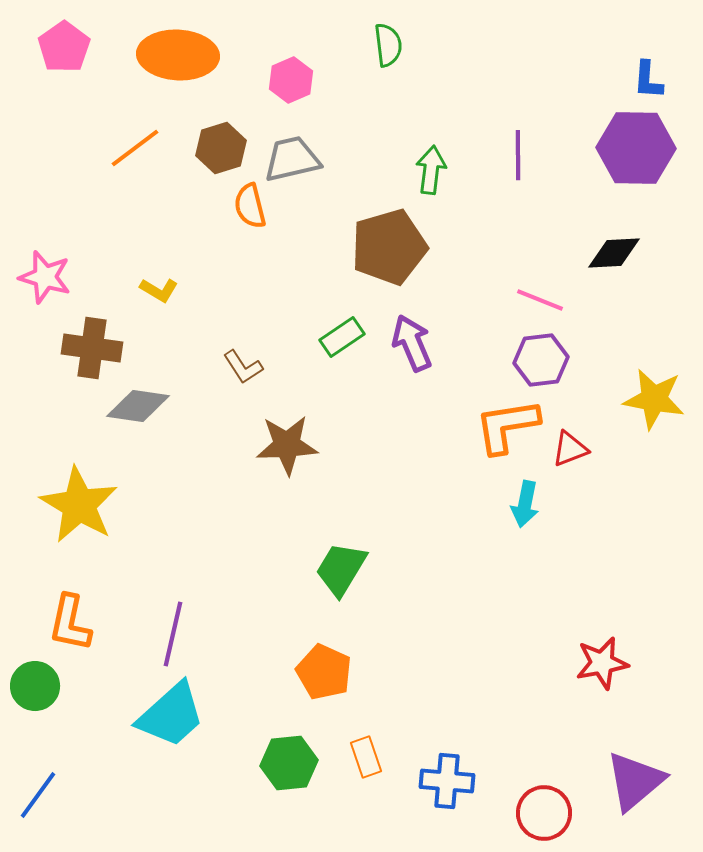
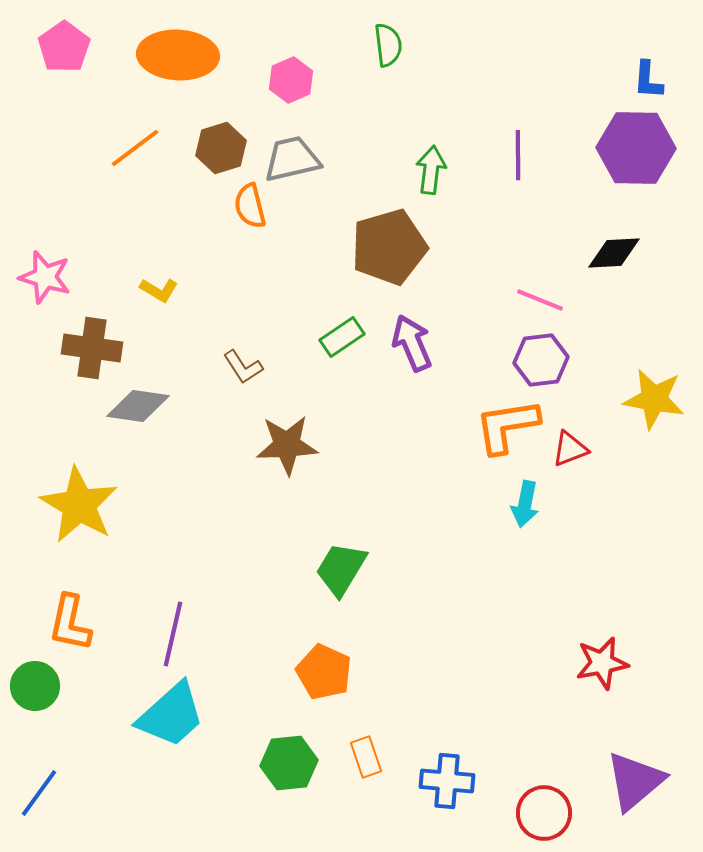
blue line at (38, 795): moved 1 px right, 2 px up
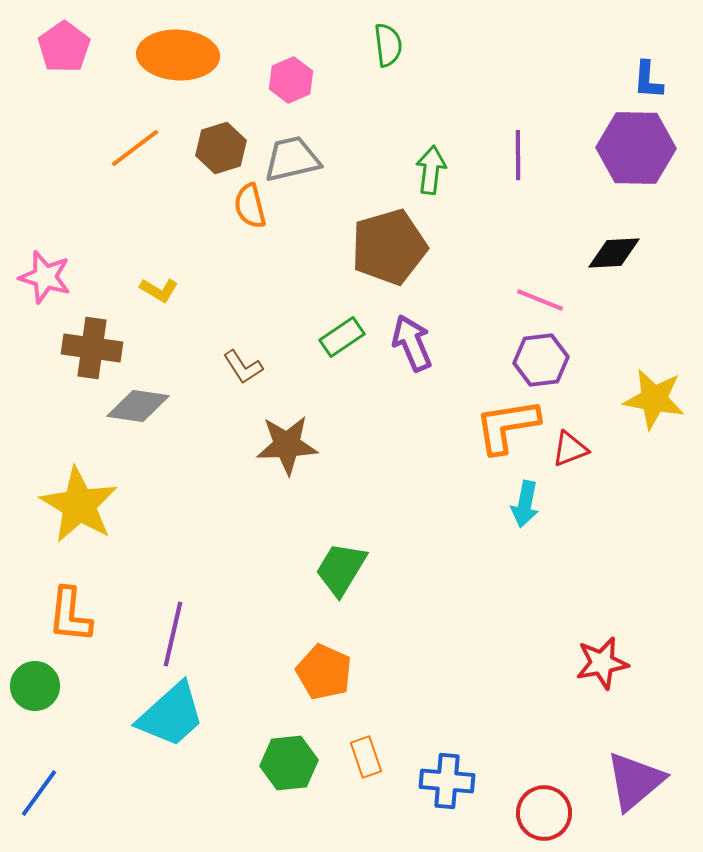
orange L-shape at (70, 623): moved 8 px up; rotated 6 degrees counterclockwise
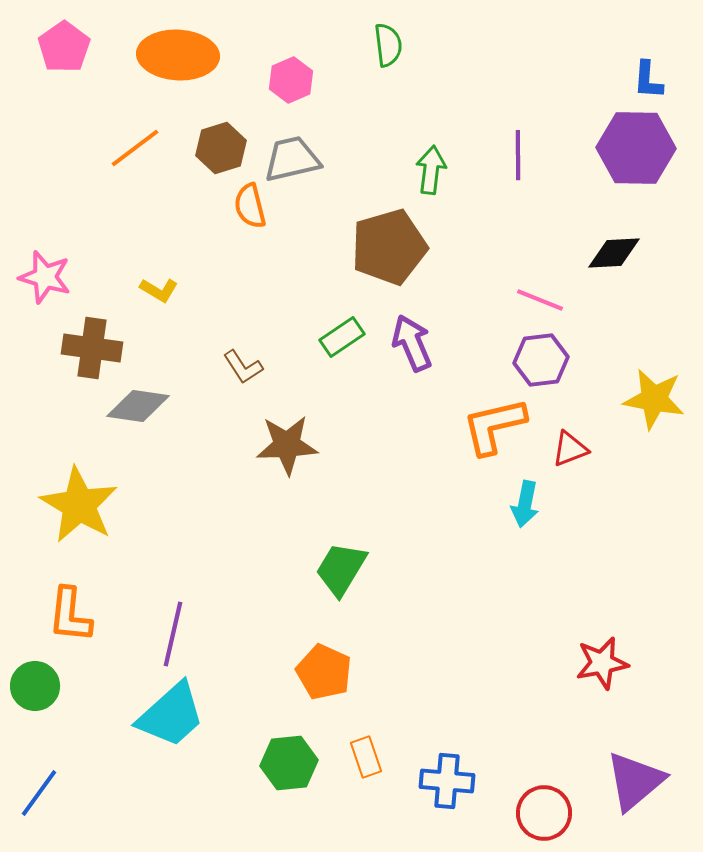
orange L-shape at (507, 426): moved 13 px left; rotated 4 degrees counterclockwise
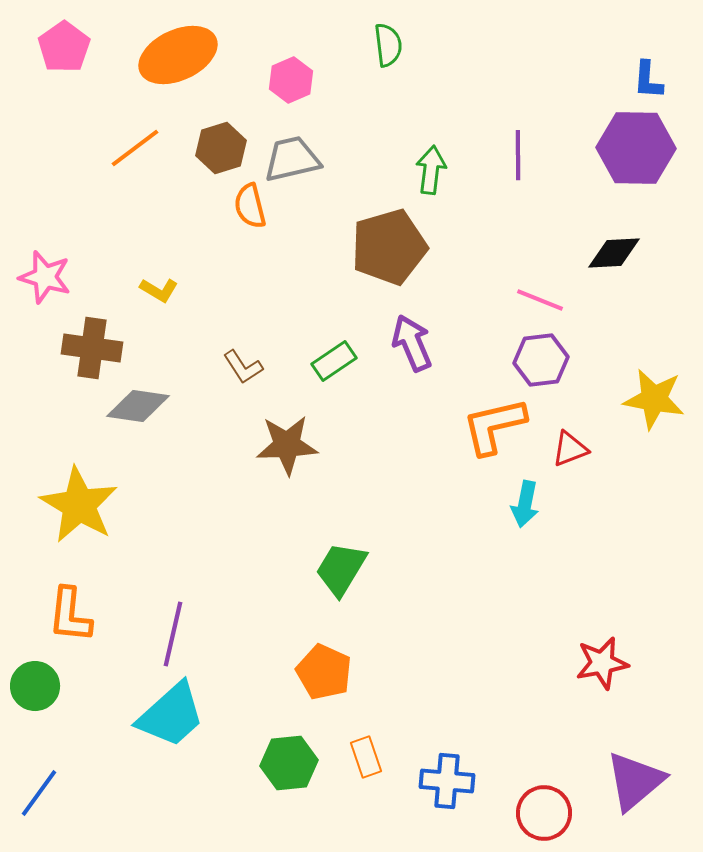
orange ellipse at (178, 55): rotated 28 degrees counterclockwise
green rectangle at (342, 337): moved 8 px left, 24 px down
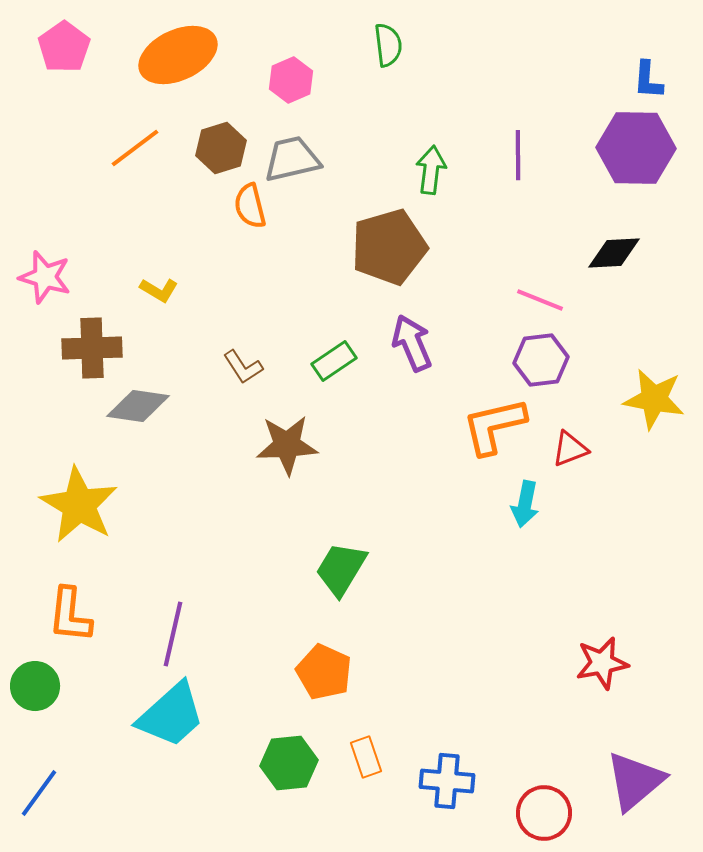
brown cross at (92, 348): rotated 10 degrees counterclockwise
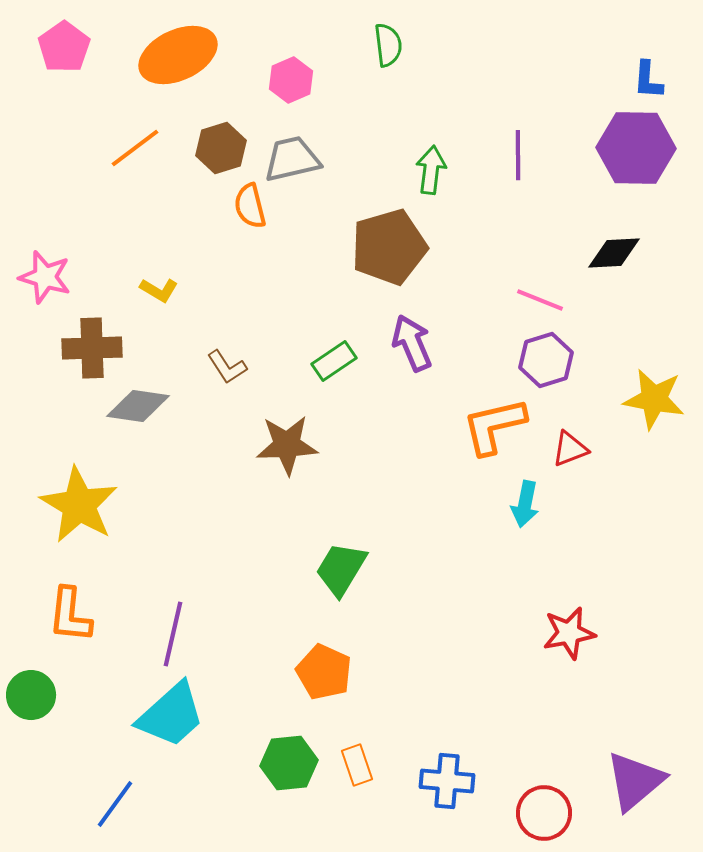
purple hexagon at (541, 360): moved 5 px right; rotated 10 degrees counterclockwise
brown L-shape at (243, 367): moved 16 px left
red star at (602, 663): moved 33 px left, 30 px up
green circle at (35, 686): moved 4 px left, 9 px down
orange rectangle at (366, 757): moved 9 px left, 8 px down
blue line at (39, 793): moved 76 px right, 11 px down
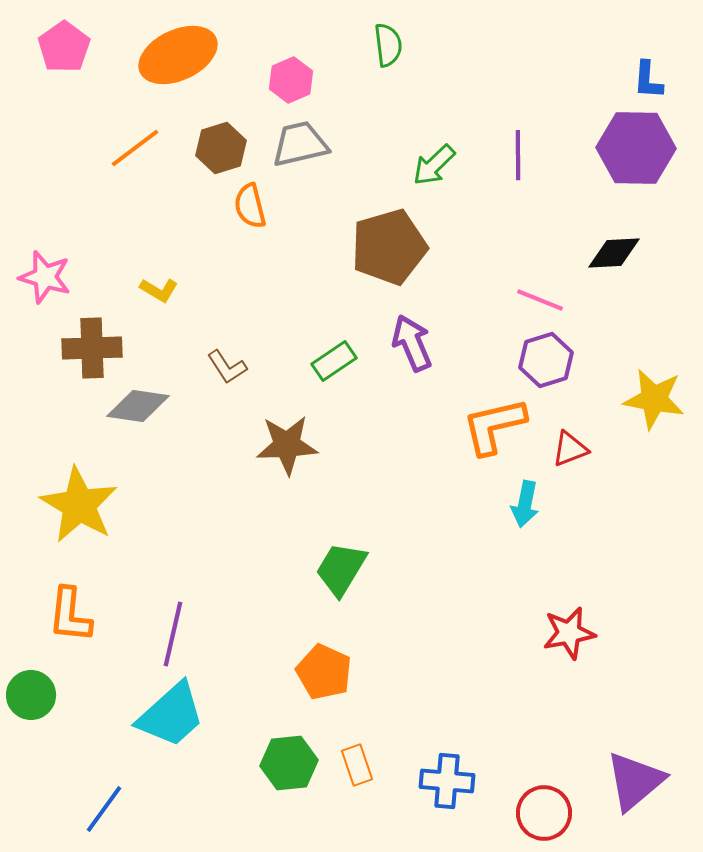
gray trapezoid at (292, 159): moved 8 px right, 15 px up
green arrow at (431, 170): moved 3 px right, 5 px up; rotated 141 degrees counterclockwise
blue line at (115, 804): moved 11 px left, 5 px down
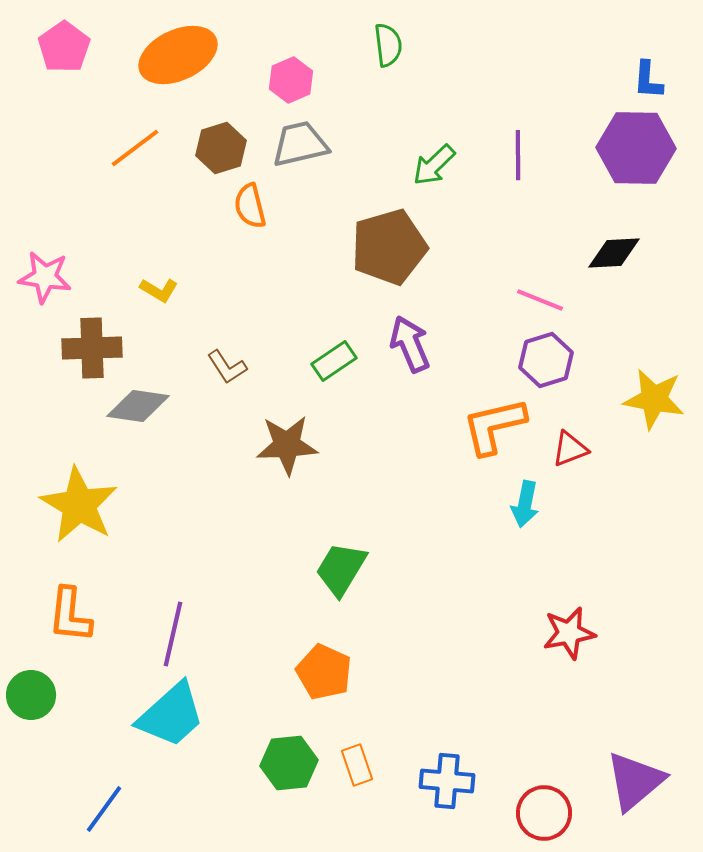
pink star at (45, 277): rotated 8 degrees counterclockwise
purple arrow at (412, 343): moved 2 px left, 1 px down
